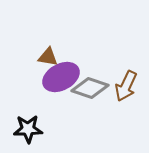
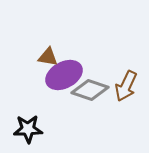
purple ellipse: moved 3 px right, 2 px up
gray diamond: moved 2 px down
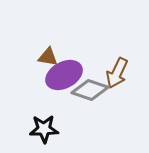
brown arrow: moved 9 px left, 13 px up
black star: moved 16 px right
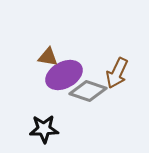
gray diamond: moved 2 px left, 1 px down
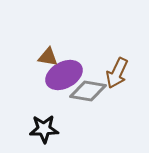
gray diamond: rotated 9 degrees counterclockwise
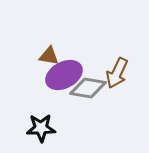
brown triangle: moved 1 px right, 1 px up
gray diamond: moved 3 px up
black star: moved 3 px left, 1 px up
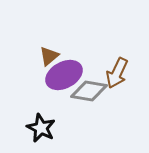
brown triangle: rotated 50 degrees counterclockwise
gray diamond: moved 1 px right, 3 px down
black star: rotated 28 degrees clockwise
